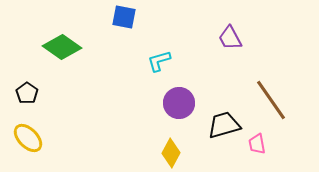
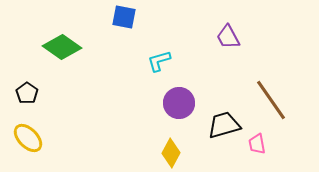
purple trapezoid: moved 2 px left, 1 px up
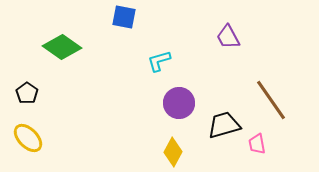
yellow diamond: moved 2 px right, 1 px up
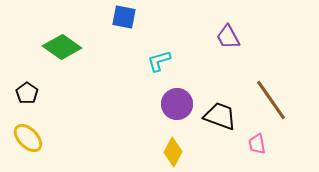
purple circle: moved 2 px left, 1 px down
black trapezoid: moved 4 px left, 9 px up; rotated 36 degrees clockwise
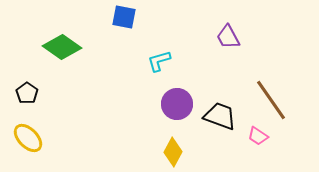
pink trapezoid: moved 1 px right, 8 px up; rotated 45 degrees counterclockwise
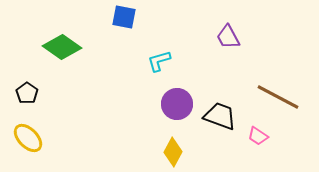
brown line: moved 7 px right, 3 px up; rotated 27 degrees counterclockwise
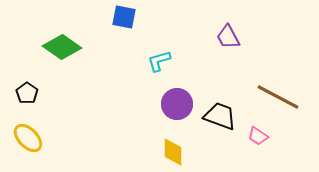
yellow diamond: rotated 28 degrees counterclockwise
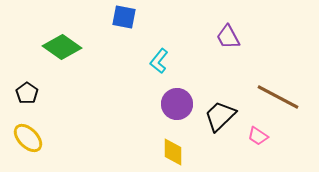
cyan L-shape: rotated 35 degrees counterclockwise
black trapezoid: rotated 64 degrees counterclockwise
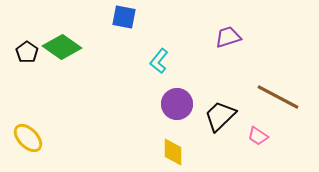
purple trapezoid: rotated 100 degrees clockwise
black pentagon: moved 41 px up
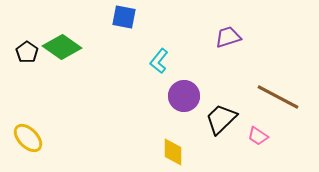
purple circle: moved 7 px right, 8 px up
black trapezoid: moved 1 px right, 3 px down
